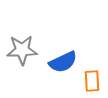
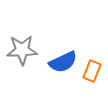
orange rectangle: moved 10 px up; rotated 25 degrees clockwise
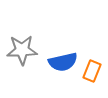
blue semicircle: rotated 12 degrees clockwise
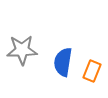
blue semicircle: rotated 112 degrees clockwise
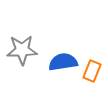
blue semicircle: rotated 72 degrees clockwise
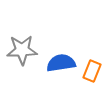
blue semicircle: moved 2 px left, 1 px down
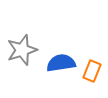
gray star: rotated 16 degrees counterclockwise
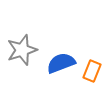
blue semicircle: rotated 12 degrees counterclockwise
